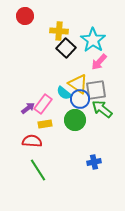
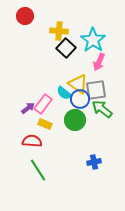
pink arrow: rotated 18 degrees counterclockwise
yellow rectangle: rotated 32 degrees clockwise
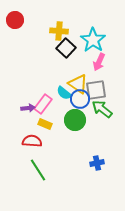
red circle: moved 10 px left, 4 px down
purple arrow: rotated 32 degrees clockwise
blue cross: moved 3 px right, 1 px down
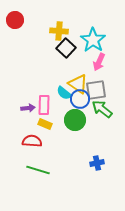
pink rectangle: moved 1 px right, 1 px down; rotated 36 degrees counterclockwise
green line: rotated 40 degrees counterclockwise
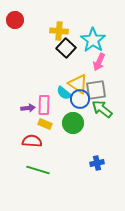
green circle: moved 2 px left, 3 px down
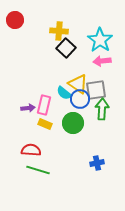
cyan star: moved 7 px right
pink arrow: moved 3 px right, 1 px up; rotated 60 degrees clockwise
pink rectangle: rotated 12 degrees clockwise
green arrow: rotated 55 degrees clockwise
red semicircle: moved 1 px left, 9 px down
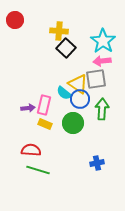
cyan star: moved 3 px right, 1 px down
gray square: moved 11 px up
